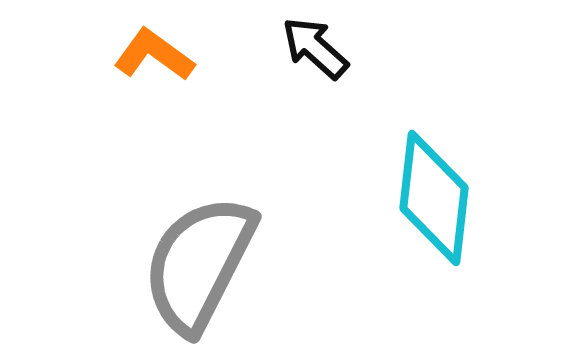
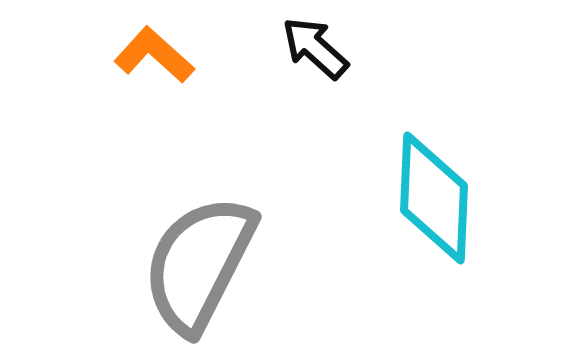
orange L-shape: rotated 6 degrees clockwise
cyan diamond: rotated 4 degrees counterclockwise
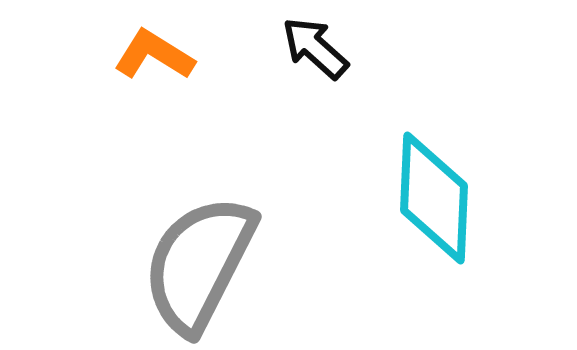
orange L-shape: rotated 10 degrees counterclockwise
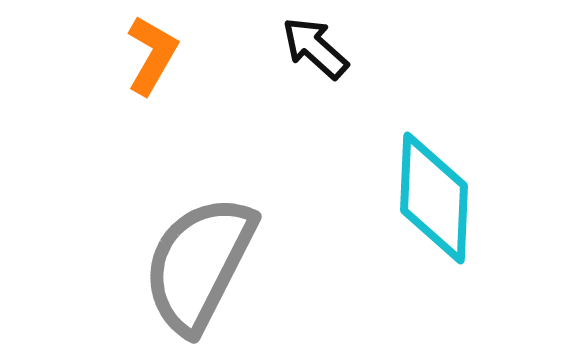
orange L-shape: moved 2 px left; rotated 88 degrees clockwise
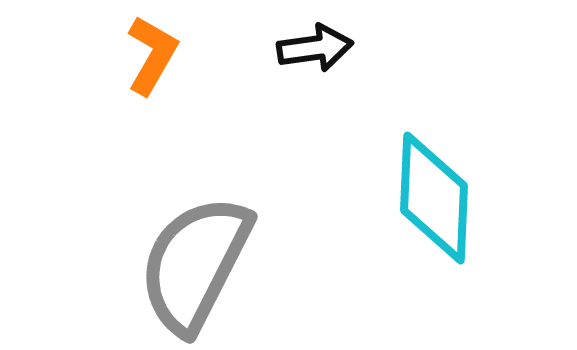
black arrow: rotated 130 degrees clockwise
gray semicircle: moved 4 px left
